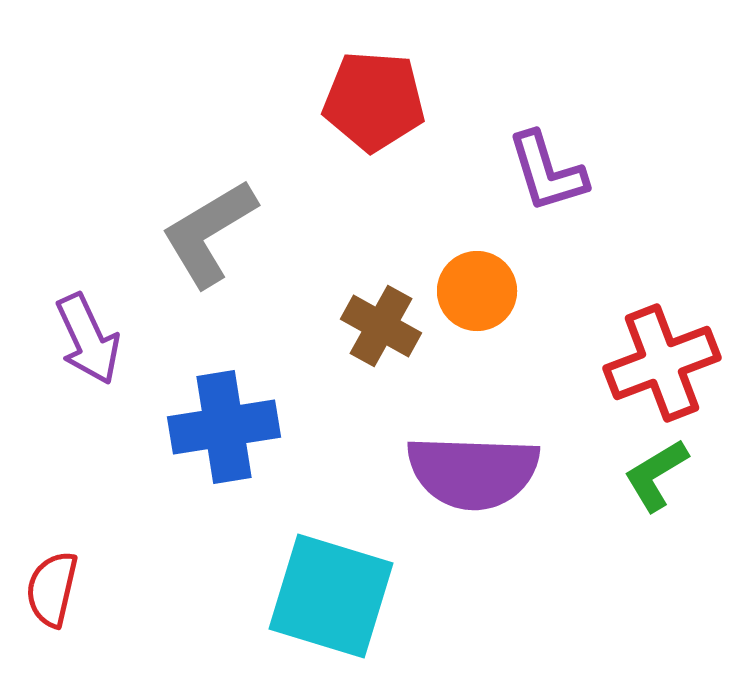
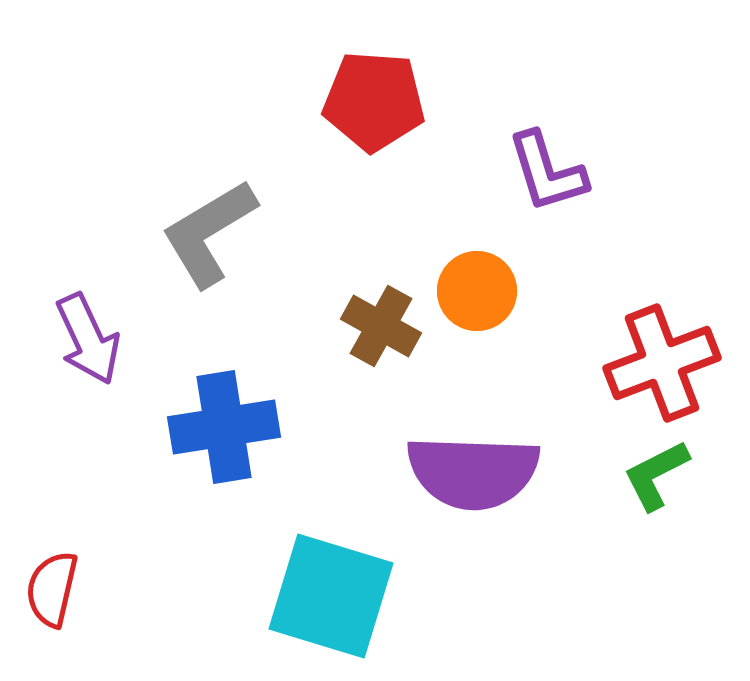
green L-shape: rotated 4 degrees clockwise
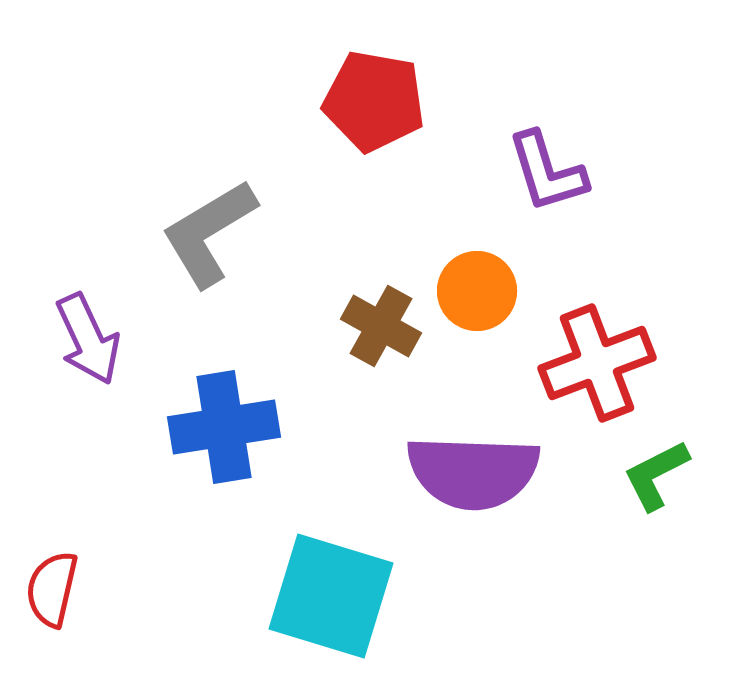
red pentagon: rotated 6 degrees clockwise
red cross: moved 65 px left
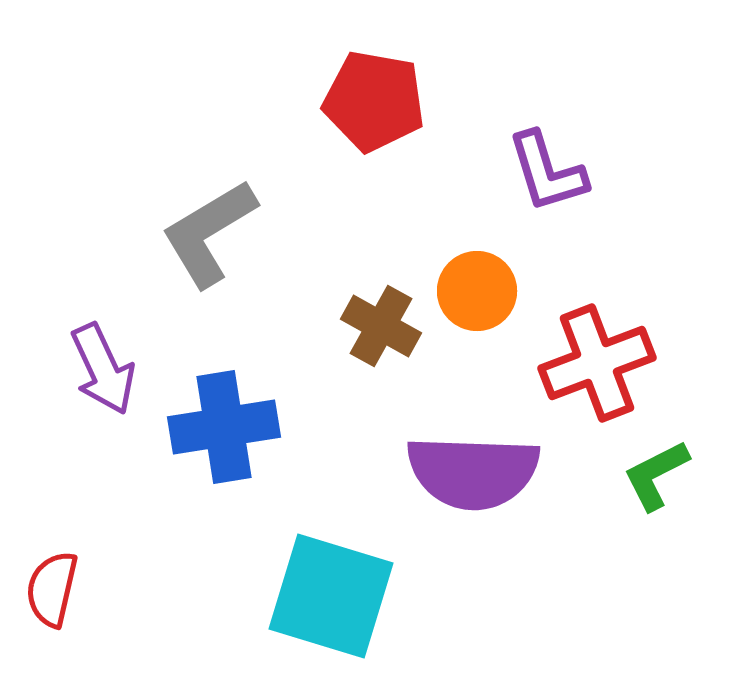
purple arrow: moved 15 px right, 30 px down
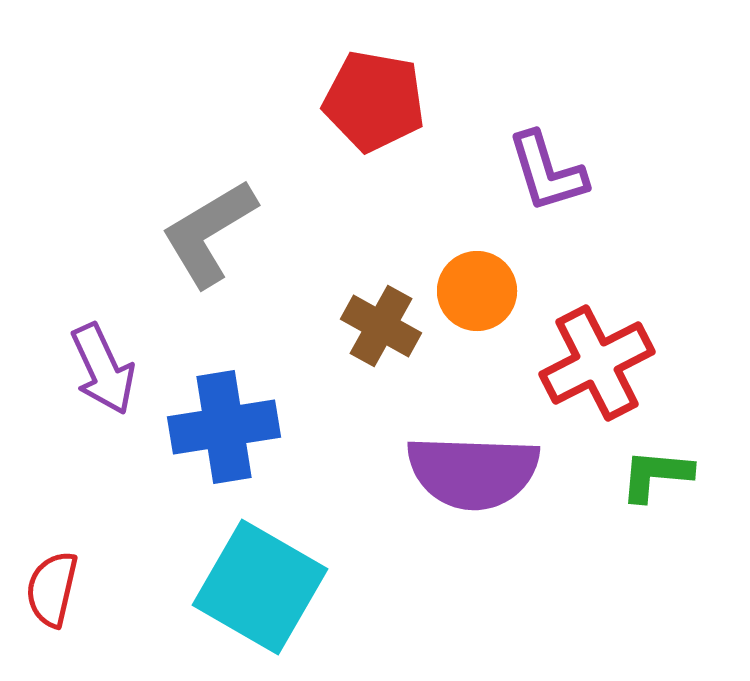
red cross: rotated 6 degrees counterclockwise
green L-shape: rotated 32 degrees clockwise
cyan square: moved 71 px left, 9 px up; rotated 13 degrees clockwise
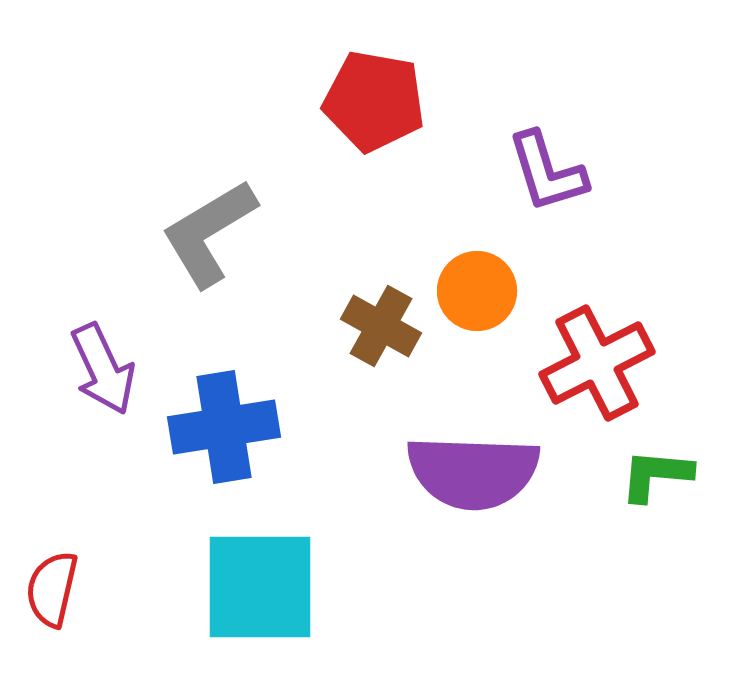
cyan square: rotated 30 degrees counterclockwise
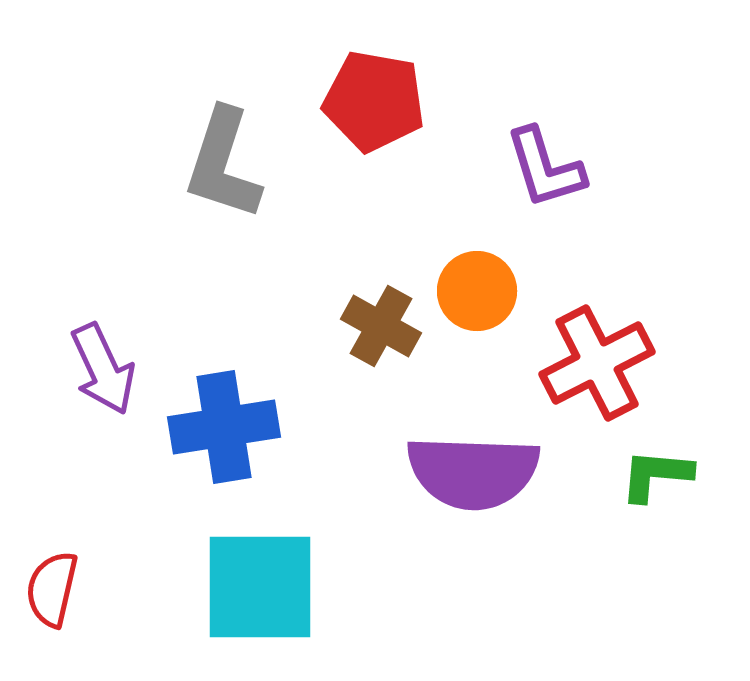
purple L-shape: moved 2 px left, 4 px up
gray L-shape: moved 14 px right, 69 px up; rotated 41 degrees counterclockwise
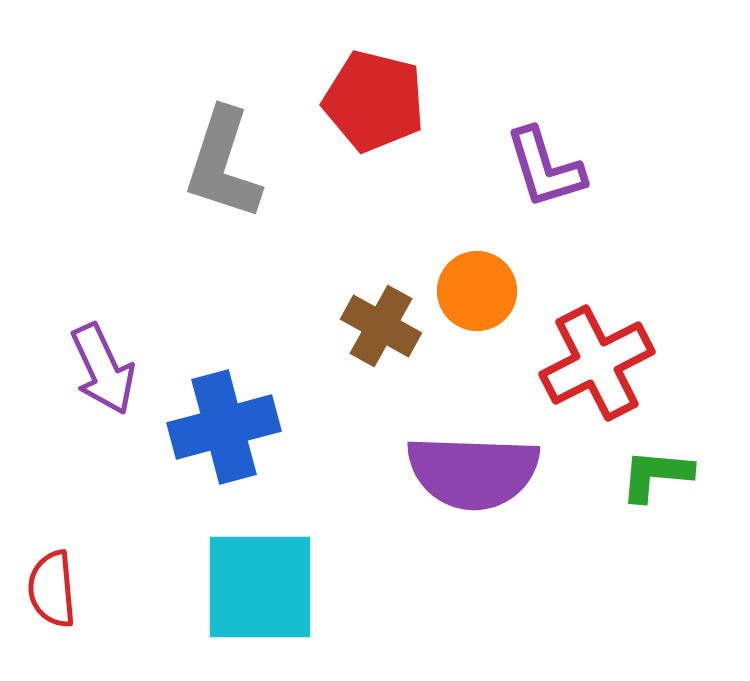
red pentagon: rotated 4 degrees clockwise
blue cross: rotated 6 degrees counterclockwise
red semicircle: rotated 18 degrees counterclockwise
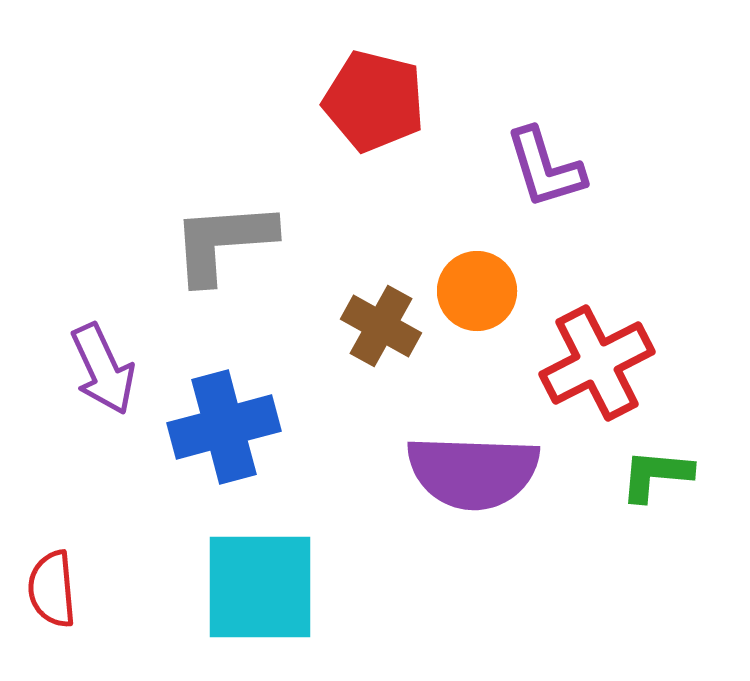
gray L-shape: moved 78 px down; rotated 68 degrees clockwise
